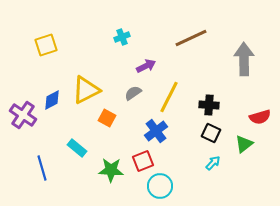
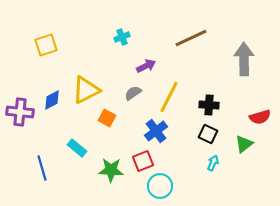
purple cross: moved 3 px left, 3 px up; rotated 28 degrees counterclockwise
black square: moved 3 px left, 1 px down
cyan arrow: rotated 21 degrees counterclockwise
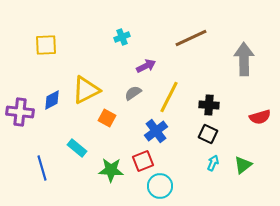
yellow square: rotated 15 degrees clockwise
green triangle: moved 1 px left, 21 px down
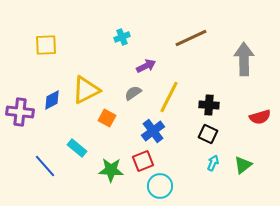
blue cross: moved 3 px left
blue line: moved 3 px right, 2 px up; rotated 25 degrees counterclockwise
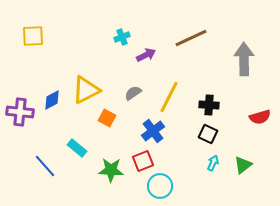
yellow square: moved 13 px left, 9 px up
purple arrow: moved 11 px up
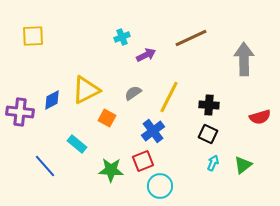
cyan rectangle: moved 4 px up
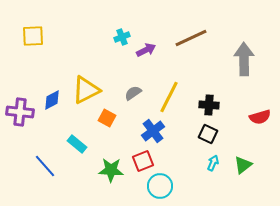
purple arrow: moved 5 px up
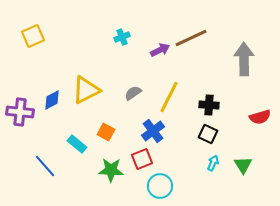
yellow square: rotated 20 degrees counterclockwise
purple arrow: moved 14 px right
orange square: moved 1 px left, 14 px down
red square: moved 1 px left, 2 px up
green triangle: rotated 24 degrees counterclockwise
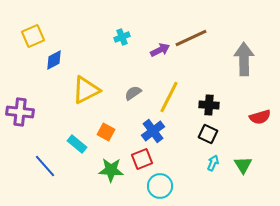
blue diamond: moved 2 px right, 40 px up
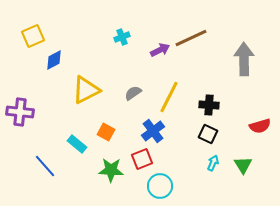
red semicircle: moved 9 px down
